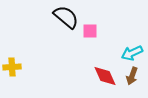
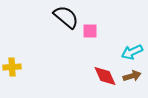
cyan arrow: moved 1 px up
brown arrow: rotated 126 degrees counterclockwise
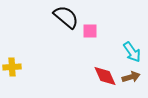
cyan arrow: rotated 100 degrees counterclockwise
brown arrow: moved 1 px left, 1 px down
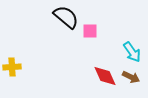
brown arrow: rotated 42 degrees clockwise
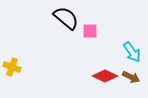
black semicircle: moved 1 px down
yellow cross: rotated 24 degrees clockwise
red diamond: rotated 40 degrees counterclockwise
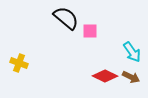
yellow cross: moved 7 px right, 4 px up
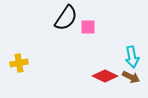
black semicircle: rotated 84 degrees clockwise
pink square: moved 2 px left, 4 px up
cyan arrow: moved 5 px down; rotated 25 degrees clockwise
yellow cross: rotated 30 degrees counterclockwise
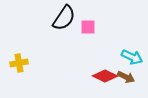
black semicircle: moved 2 px left
cyan arrow: rotated 55 degrees counterclockwise
brown arrow: moved 5 px left
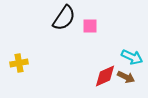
pink square: moved 2 px right, 1 px up
red diamond: rotated 50 degrees counterclockwise
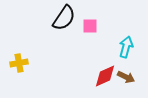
cyan arrow: moved 6 px left, 10 px up; rotated 100 degrees counterclockwise
